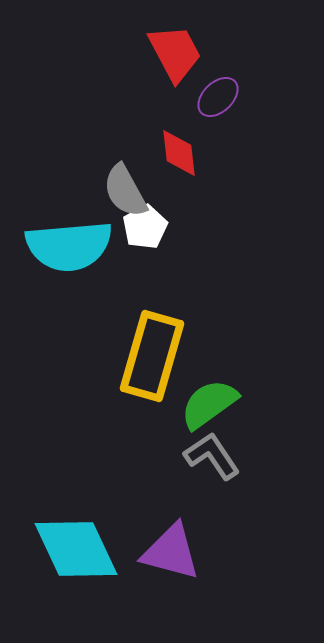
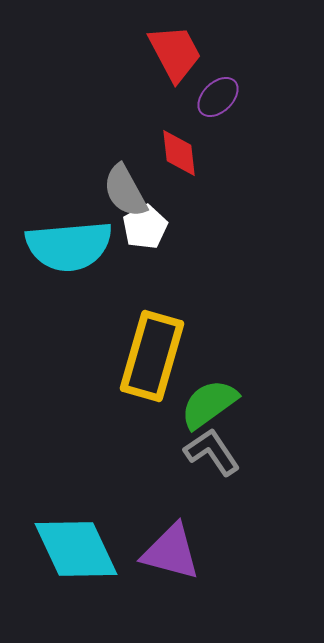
gray L-shape: moved 4 px up
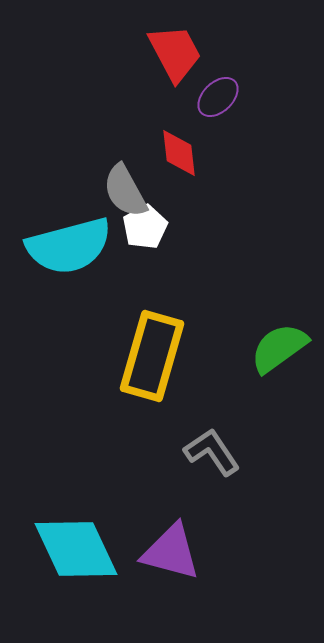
cyan semicircle: rotated 10 degrees counterclockwise
green semicircle: moved 70 px right, 56 px up
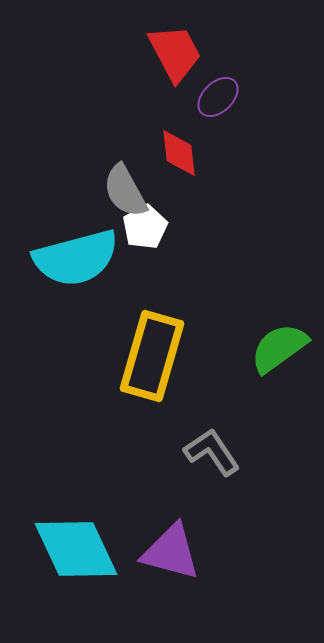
cyan semicircle: moved 7 px right, 12 px down
